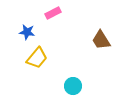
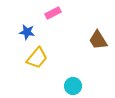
brown trapezoid: moved 3 px left
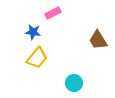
blue star: moved 6 px right
cyan circle: moved 1 px right, 3 px up
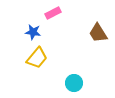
brown trapezoid: moved 7 px up
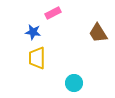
yellow trapezoid: rotated 140 degrees clockwise
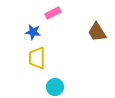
brown trapezoid: moved 1 px left, 1 px up
cyan circle: moved 19 px left, 4 px down
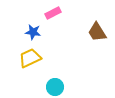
yellow trapezoid: moved 7 px left; rotated 65 degrees clockwise
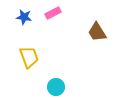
blue star: moved 9 px left, 15 px up
yellow trapezoid: moved 1 px left, 1 px up; rotated 95 degrees clockwise
cyan circle: moved 1 px right
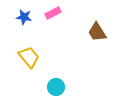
yellow trapezoid: rotated 20 degrees counterclockwise
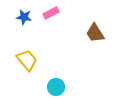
pink rectangle: moved 2 px left
brown trapezoid: moved 2 px left, 1 px down
yellow trapezoid: moved 2 px left, 3 px down
